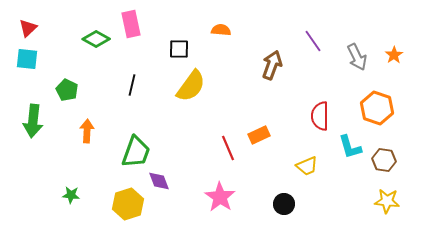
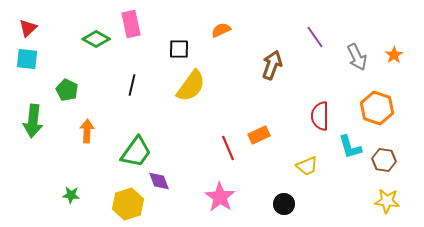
orange semicircle: rotated 30 degrees counterclockwise
purple line: moved 2 px right, 4 px up
green trapezoid: rotated 16 degrees clockwise
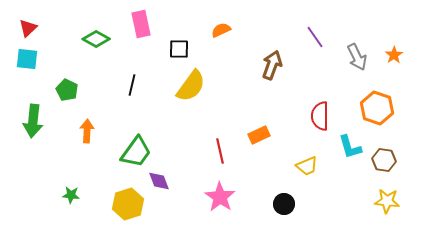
pink rectangle: moved 10 px right
red line: moved 8 px left, 3 px down; rotated 10 degrees clockwise
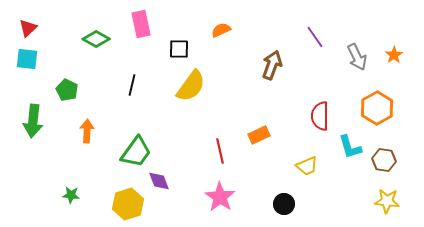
orange hexagon: rotated 12 degrees clockwise
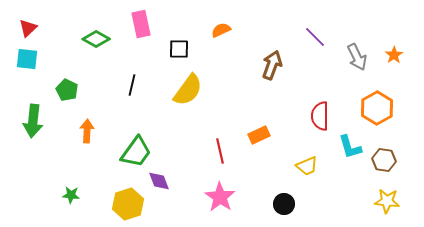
purple line: rotated 10 degrees counterclockwise
yellow semicircle: moved 3 px left, 4 px down
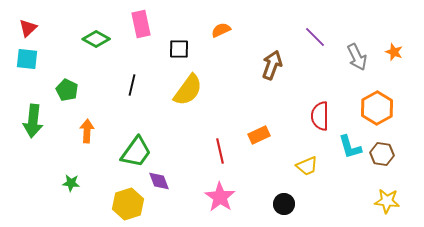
orange star: moved 3 px up; rotated 18 degrees counterclockwise
brown hexagon: moved 2 px left, 6 px up
green star: moved 12 px up
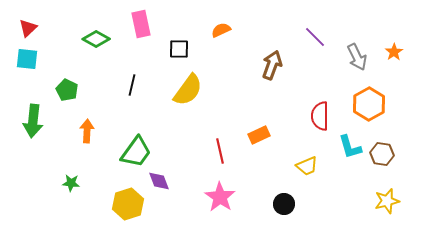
orange star: rotated 18 degrees clockwise
orange hexagon: moved 8 px left, 4 px up
yellow star: rotated 20 degrees counterclockwise
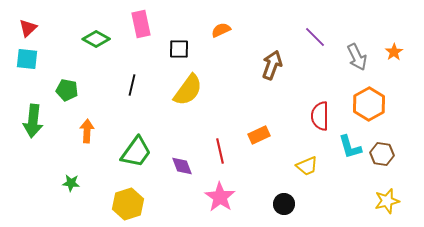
green pentagon: rotated 15 degrees counterclockwise
purple diamond: moved 23 px right, 15 px up
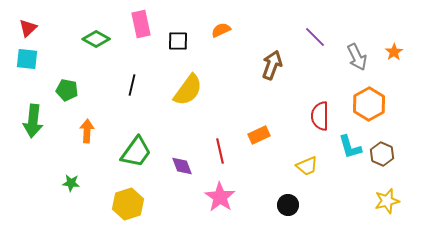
black square: moved 1 px left, 8 px up
brown hexagon: rotated 15 degrees clockwise
black circle: moved 4 px right, 1 px down
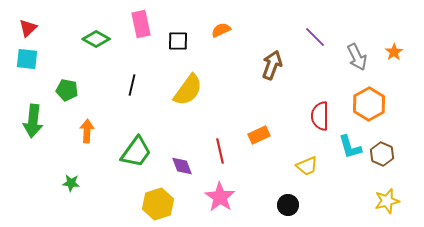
yellow hexagon: moved 30 px right
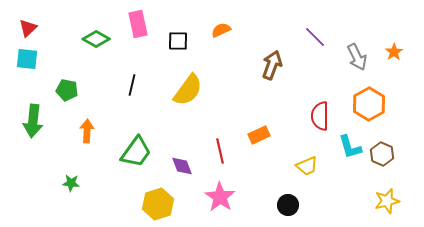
pink rectangle: moved 3 px left
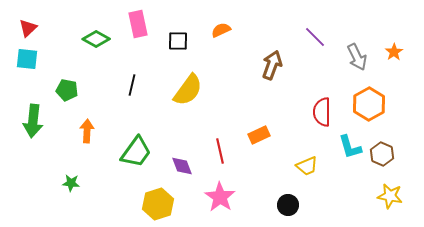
red semicircle: moved 2 px right, 4 px up
yellow star: moved 3 px right, 5 px up; rotated 25 degrees clockwise
